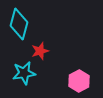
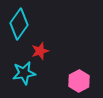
cyan diamond: rotated 20 degrees clockwise
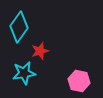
cyan diamond: moved 3 px down
pink hexagon: rotated 20 degrees counterclockwise
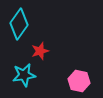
cyan diamond: moved 3 px up
cyan star: moved 2 px down
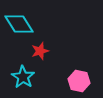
cyan diamond: rotated 68 degrees counterclockwise
cyan star: moved 1 px left, 2 px down; rotated 30 degrees counterclockwise
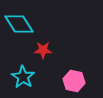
red star: moved 3 px right, 1 px up; rotated 18 degrees clockwise
pink hexagon: moved 5 px left
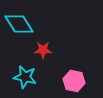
cyan star: moved 2 px right; rotated 20 degrees counterclockwise
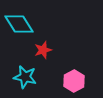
red star: rotated 18 degrees counterclockwise
pink hexagon: rotated 20 degrees clockwise
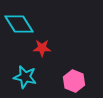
red star: moved 1 px left, 2 px up; rotated 18 degrees clockwise
pink hexagon: rotated 10 degrees counterclockwise
